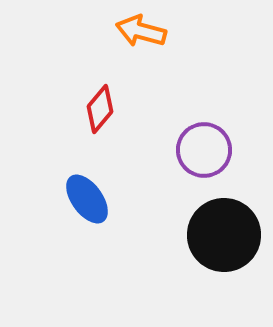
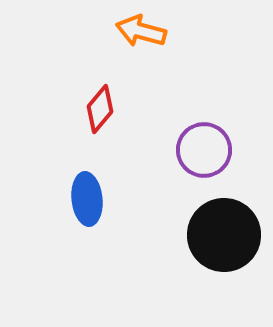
blue ellipse: rotated 30 degrees clockwise
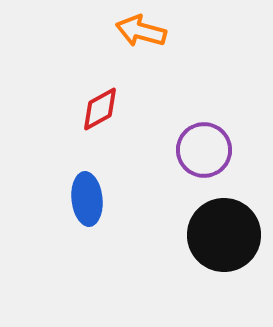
red diamond: rotated 21 degrees clockwise
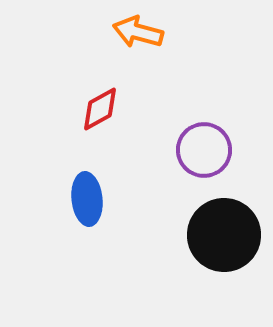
orange arrow: moved 3 px left, 1 px down
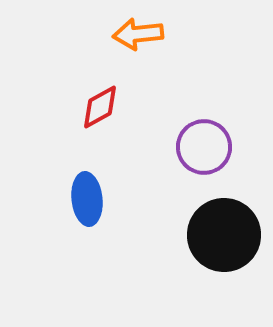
orange arrow: moved 2 px down; rotated 21 degrees counterclockwise
red diamond: moved 2 px up
purple circle: moved 3 px up
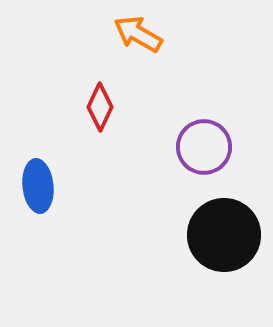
orange arrow: rotated 36 degrees clockwise
red diamond: rotated 36 degrees counterclockwise
blue ellipse: moved 49 px left, 13 px up
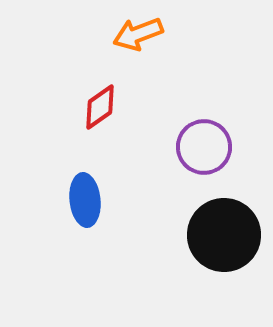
orange arrow: rotated 51 degrees counterclockwise
red diamond: rotated 30 degrees clockwise
blue ellipse: moved 47 px right, 14 px down
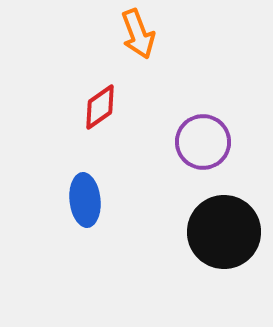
orange arrow: rotated 90 degrees counterclockwise
purple circle: moved 1 px left, 5 px up
black circle: moved 3 px up
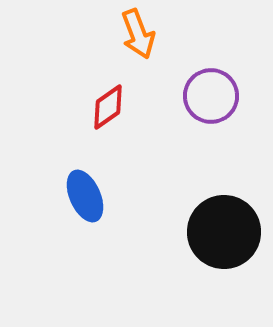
red diamond: moved 8 px right
purple circle: moved 8 px right, 46 px up
blue ellipse: moved 4 px up; rotated 18 degrees counterclockwise
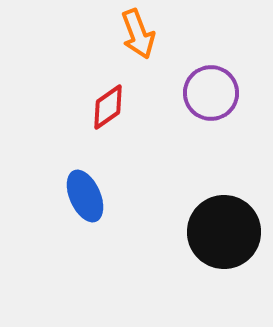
purple circle: moved 3 px up
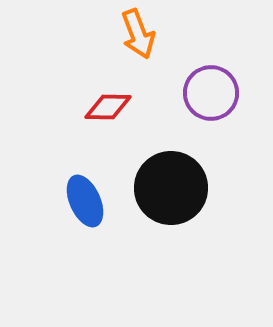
red diamond: rotated 36 degrees clockwise
blue ellipse: moved 5 px down
black circle: moved 53 px left, 44 px up
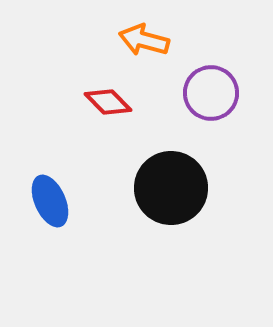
orange arrow: moved 6 px right, 6 px down; rotated 126 degrees clockwise
red diamond: moved 5 px up; rotated 45 degrees clockwise
blue ellipse: moved 35 px left
